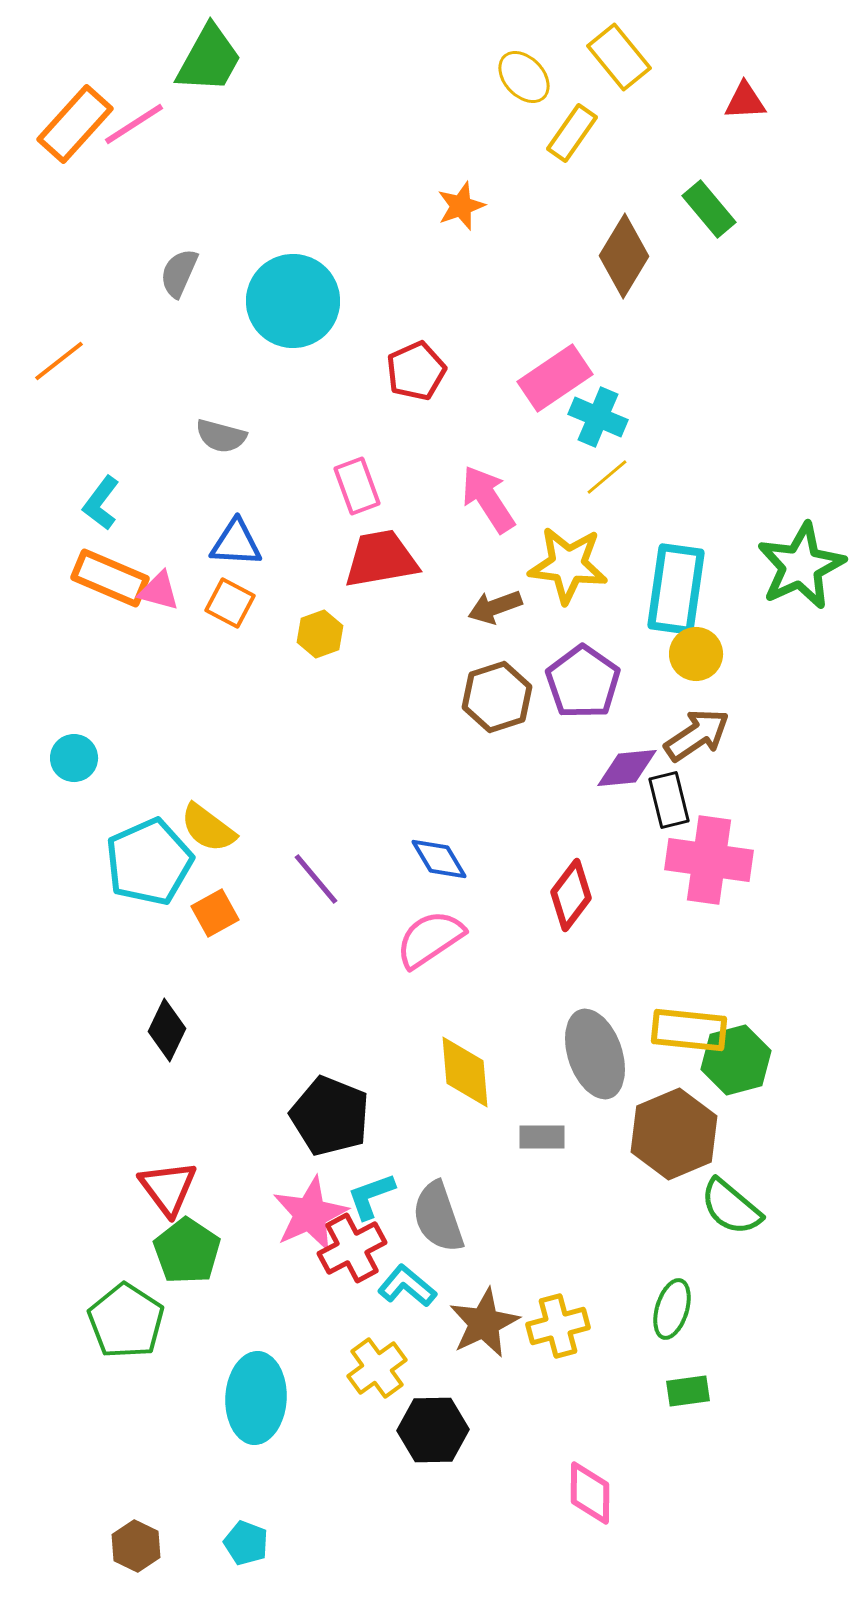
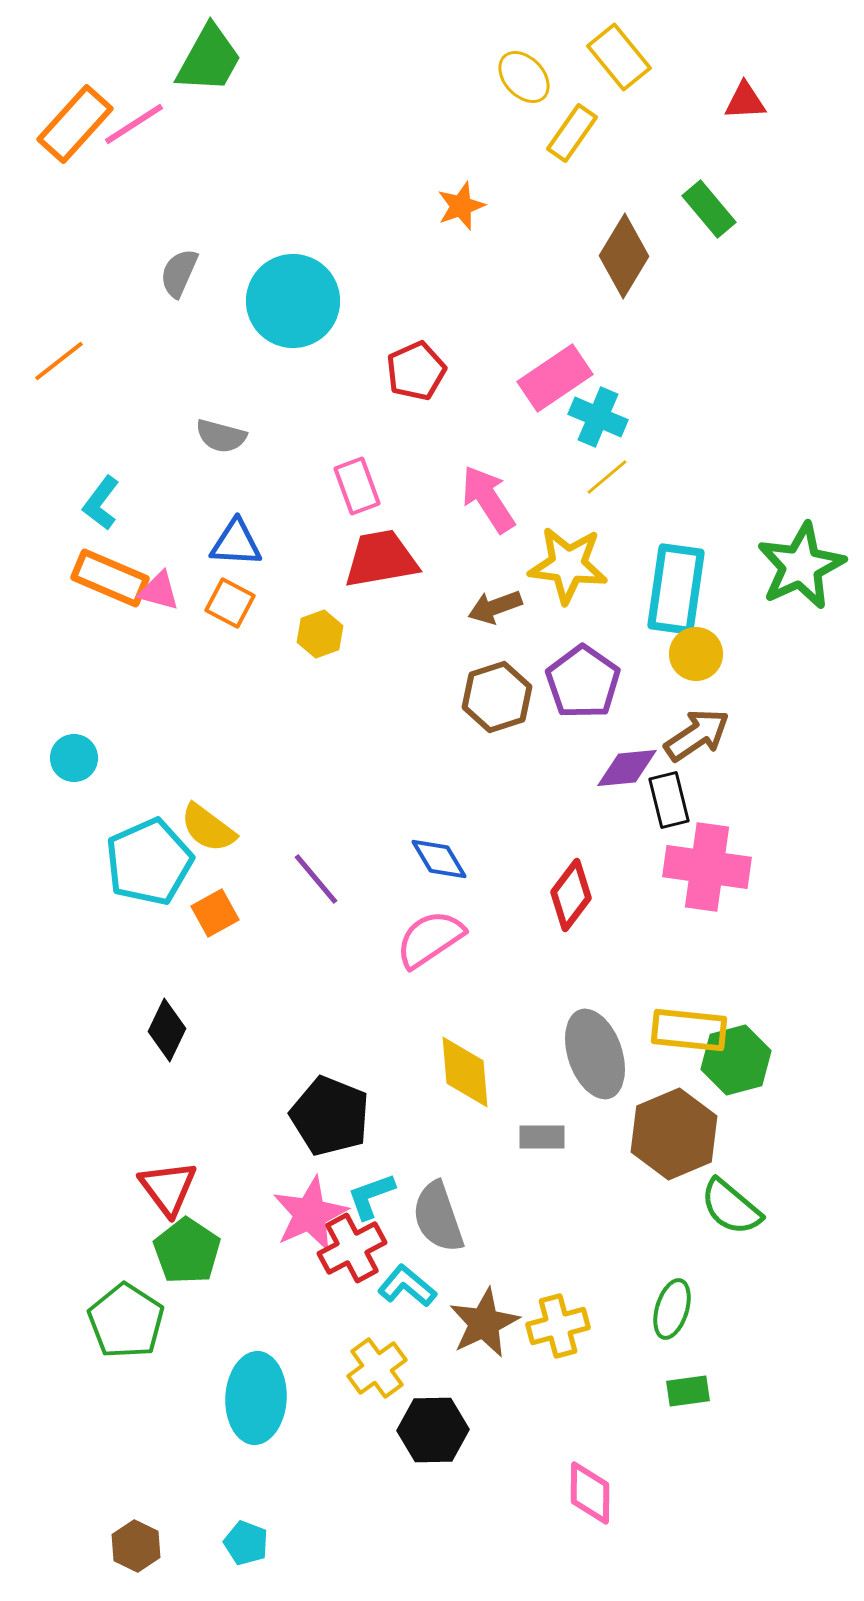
pink cross at (709, 860): moved 2 px left, 7 px down
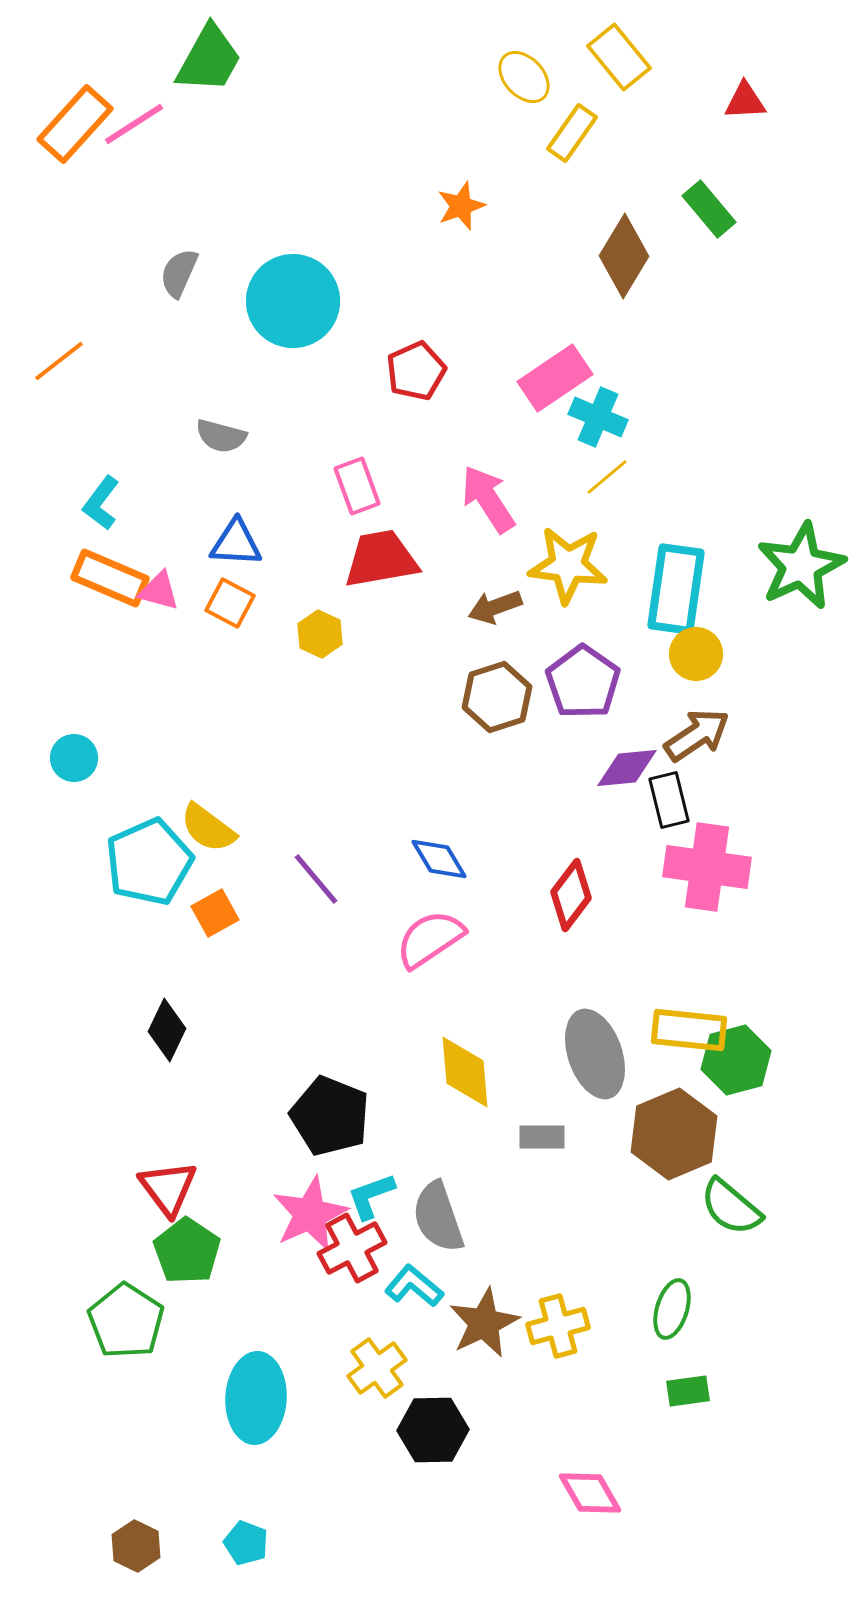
yellow hexagon at (320, 634): rotated 15 degrees counterclockwise
cyan L-shape at (407, 1286): moved 7 px right
pink diamond at (590, 1493): rotated 30 degrees counterclockwise
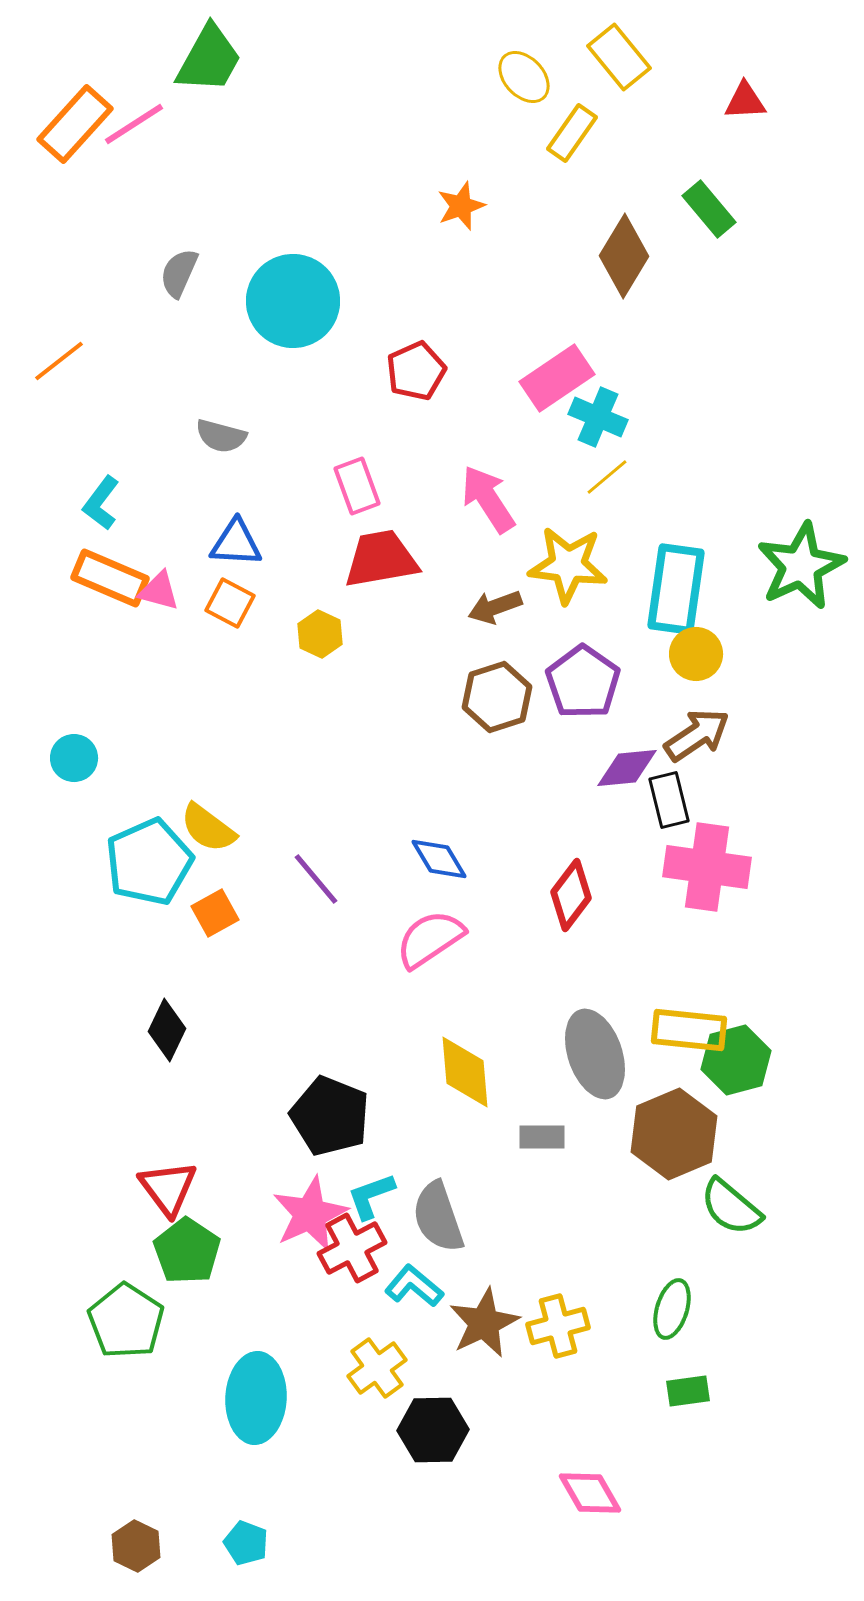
pink rectangle at (555, 378): moved 2 px right
